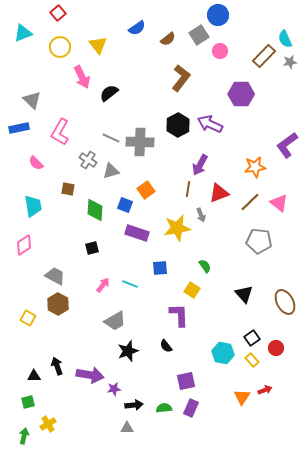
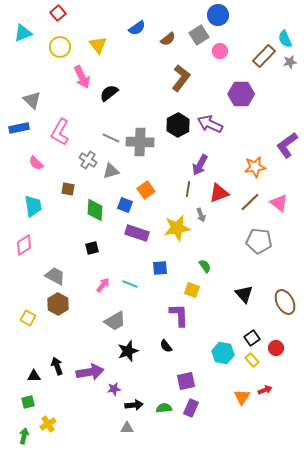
yellow square at (192, 290): rotated 14 degrees counterclockwise
purple arrow at (90, 375): moved 3 px up; rotated 20 degrees counterclockwise
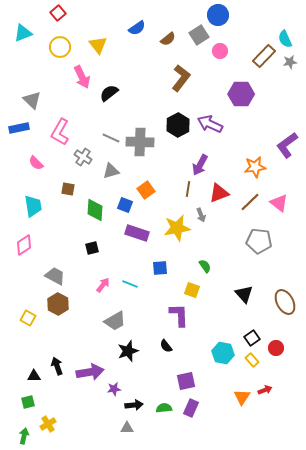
gray cross at (88, 160): moved 5 px left, 3 px up
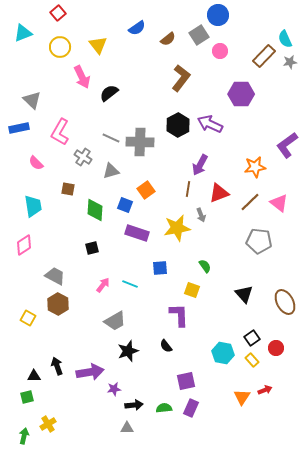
green square at (28, 402): moved 1 px left, 5 px up
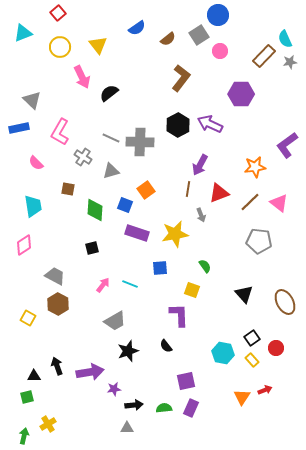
yellow star at (177, 228): moved 2 px left, 6 px down
